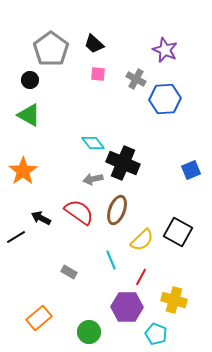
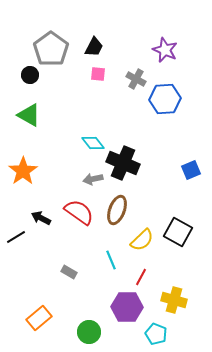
black trapezoid: moved 3 px down; rotated 105 degrees counterclockwise
black circle: moved 5 px up
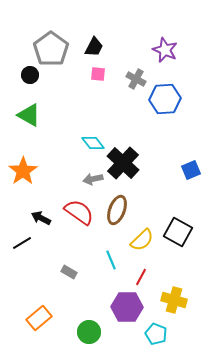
black cross: rotated 20 degrees clockwise
black line: moved 6 px right, 6 px down
